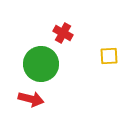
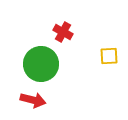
red cross: moved 1 px up
red arrow: moved 2 px right, 1 px down
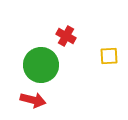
red cross: moved 3 px right, 4 px down
green circle: moved 1 px down
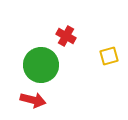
yellow square: rotated 12 degrees counterclockwise
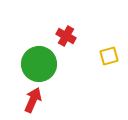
green circle: moved 2 px left, 1 px up
red arrow: rotated 80 degrees counterclockwise
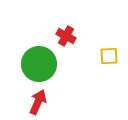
yellow square: rotated 12 degrees clockwise
red arrow: moved 5 px right, 2 px down
